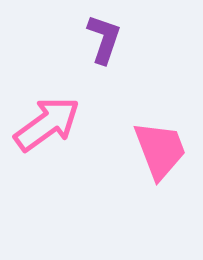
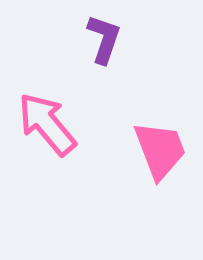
pink arrow: rotated 94 degrees counterclockwise
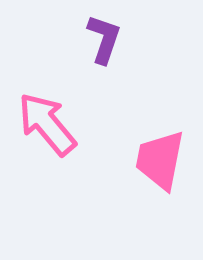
pink trapezoid: moved 10 px down; rotated 148 degrees counterclockwise
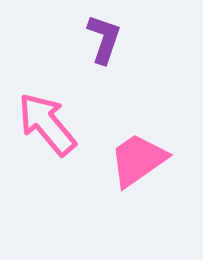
pink trapezoid: moved 22 px left; rotated 44 degrees clockwise
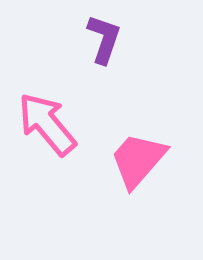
pink trapezoid: rotated 14 degrees counterclockwise
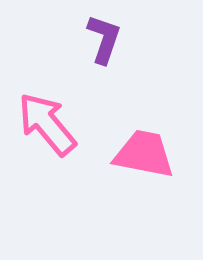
pink trapezoid: moved 6 px right, 6 px up; rotated 60 degrees clockwise
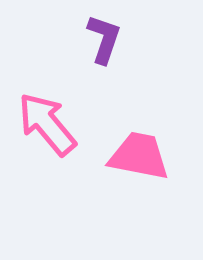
pink trapezoid: moved 5 px left, 2 px down
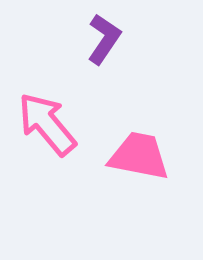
purple L-shape: rotated 15 degrees clockwise
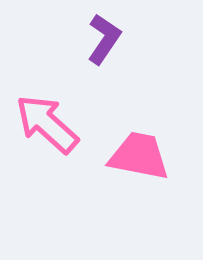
pink arrow: rotated 8 degrees counterclockwise
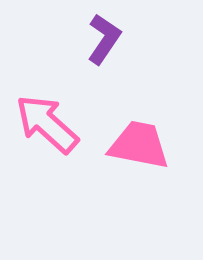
pink trapezoid: moved 11 px up
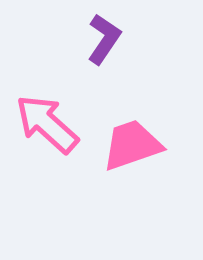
pink trapezoid: moved 7 px left; rotated 30 degrees counterclockwise
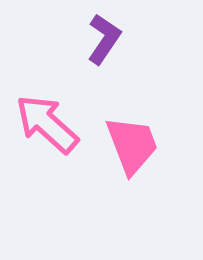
pink trapezoid: rotated 88 degrees clockwise
